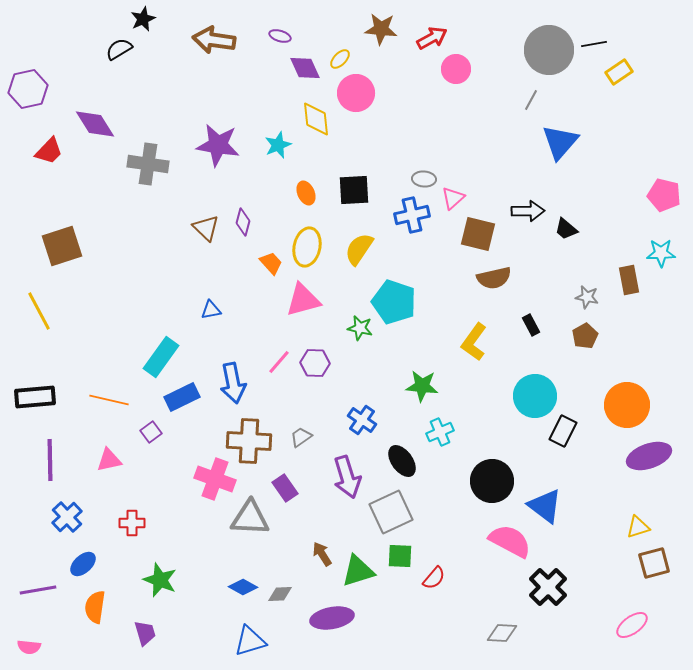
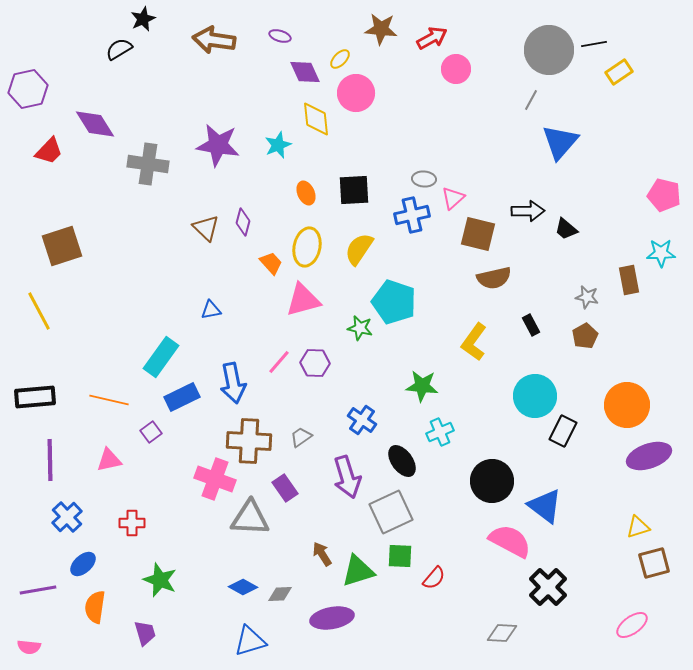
purple diamond at (305, 68): moved 4 px down
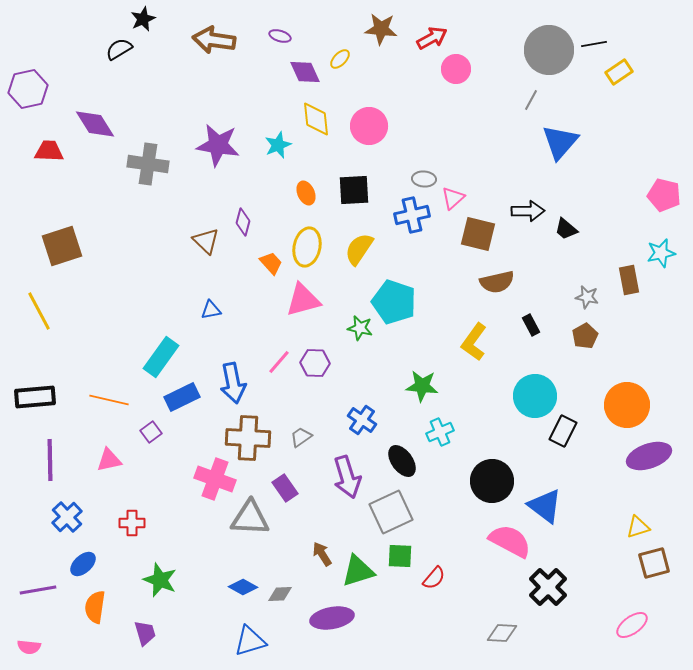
pink circle at (356, 93): moved 13 px right, 33 px down
red trapezoid at (49, 151): rotated 132 degrees counterclockwise
brown triangle at (206, 228): moved 13 px down
cyan star at (661, 253): rotated 12 degrees counterclockwise
brown semicircle at (494, 278): moved 3 px right, 4 px down
brown cross at (249, 441): moved 1 px left, 3 px up
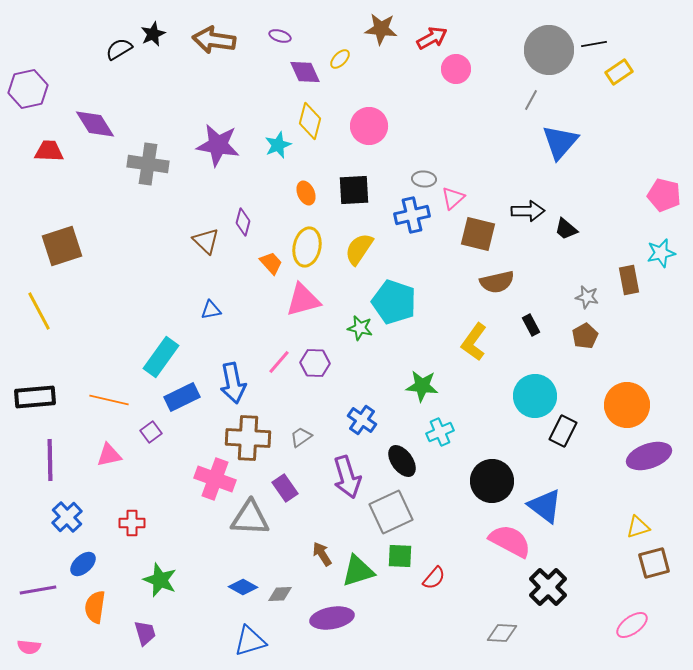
black star at (143, 19): moved 10 px right, 15 px down
yellow diamond at (316, 119): moved 6 px left, 2 px down; rotated 21 degrees clockwise
pink triangle at (109, 460): moved 5 px up
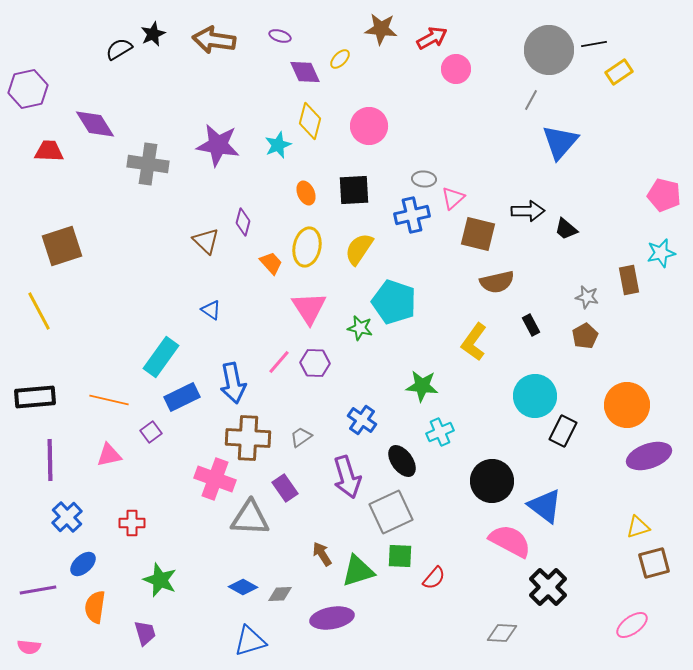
pink triangle at (303, 300): moved 6 px right, 8 px down; rotated 48 degrees counterclockwise
blue triangle at (211, 310): rotated 45 degrees clockwise
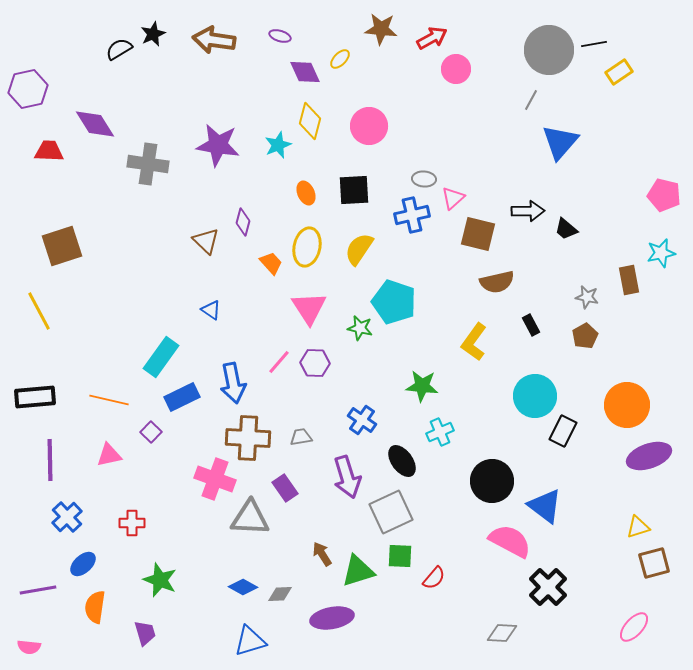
purple square at (151, 432): rotated 10 degrees counterclockwise
gray trapezoid at (301, 437): rotated 25 degrees clockwise
pink ellipse at (632, 625): moved 2 px right, 2 px down; rotated 12 degrees counterclockwise
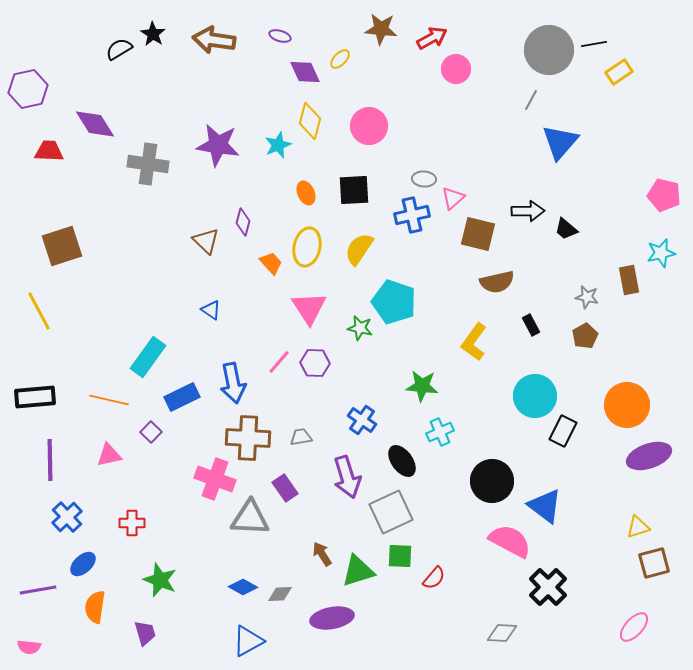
black star at (153, 34): rotated 15 degrees counterclockwise
cyan rectangle at (161, 357): moved 13 px left
blue triangle at (250, 641): moved 2 px left; rotated 12 degrees counterclockwise
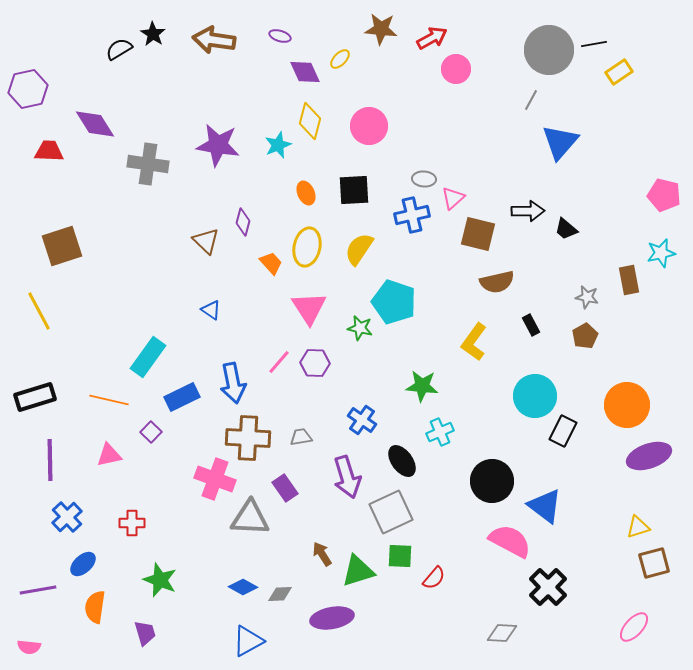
black rectangle at (35, 397): rotated 12 degrees counterclockwise
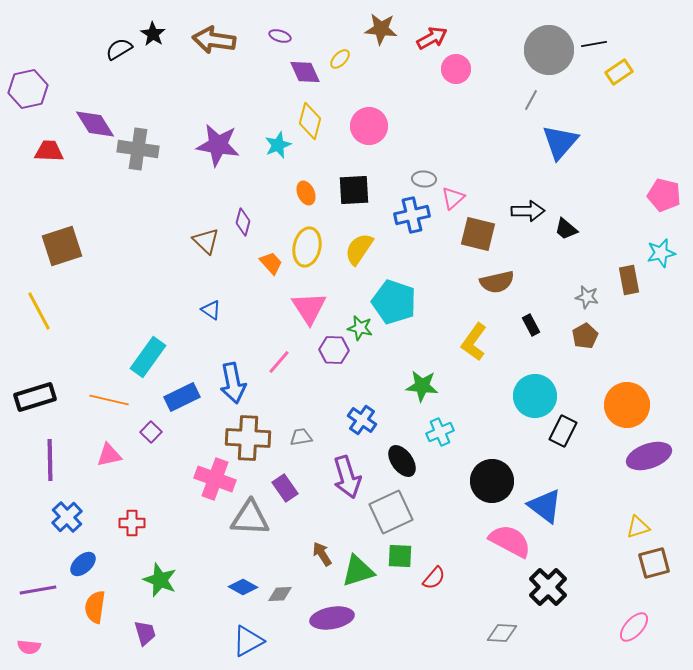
gray cross at (148, 164): moved 10 px left, 15 px up
purple hexagon at (315, 363): moved 19 px right, 13 px up
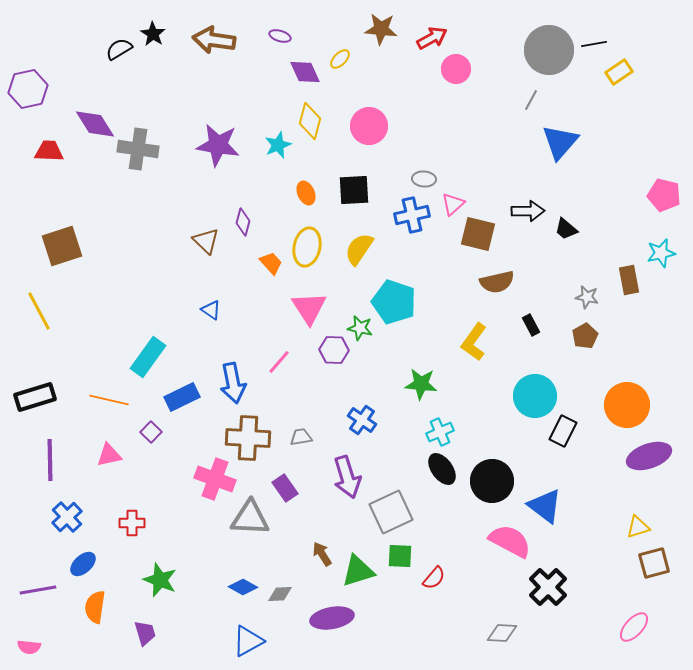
pink triangle at (453, 198): moved 6 px down
green star at (422, 386): moved 1 px left, 2 px up
black ellipse at (402, 461): moved 40 px right, 8 px down
